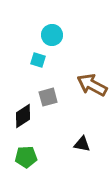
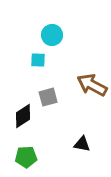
cyan square: rotated 14 degrees counterclockwise
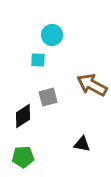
green pentagon: moved 3 px left
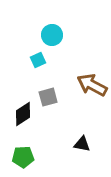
cyan square: rotated 28 degrees counterclockwise
black diamond: moved 2 px up
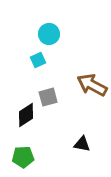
cyan circle: moved 3 px left, 1 px up
black diamond: moved 3 px right, 1 px down
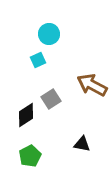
gray square: moved 3 px right, 2 px down; rotated 18 degrees counterclockwise
green pentagon: moved 7 px right, 1 px up; rotated 25 degrees counterclockwise
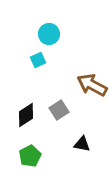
gray square: moved 8 px right, 11 px down
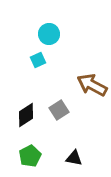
black triangle: moved 8 px left, 14 px down
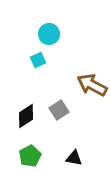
black diamond: moved 1 px down
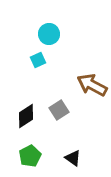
black triangle: moved 1 px left; rotated 24 degrees clockwise
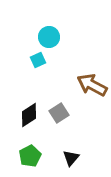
cyan circle: moved 3 px down
gray square: moved 3 px down
black diamond: moved 3 px right, 1 px up
black triangle: moved 2 px left; rotated 36 degrees clockwise
